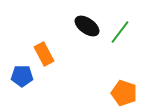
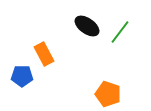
orange pentagon: moved 16 px left, 1 px down
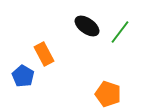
blue pentagon: moved 1 px right; rotated 30 degrees clockwise
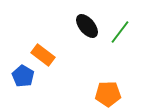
black ellipse: rotated 15 degrees clockwise
orange rectangle: moved 1 px left, 1 px down; rotated 25 degrees counterclockwise
orange pentagon: rotated 20 degrees counterclockwise
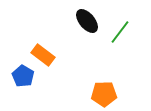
black ellipse: moved 5 px up
orange pentagon: moved 4 px left
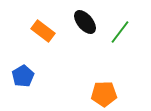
black ellipse: moved 2 px left, 1 px down
orange rectangle: moved 24 px up
blue pentagon: rotated 10 degrees clockwise
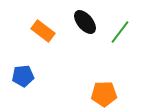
blue pentagon: rotated 25 degrees clockwise
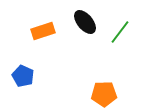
orange rectangle: rotated 55 degrees counterclockwise
blue pentagon: rotated 30 degrees clockwise
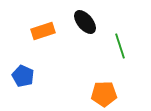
green line: moved 14 px down; rotated 55 degrees counterclockwise
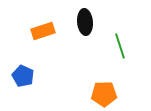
black ellipse: rotated 35 degrees clockwise
